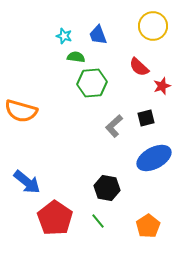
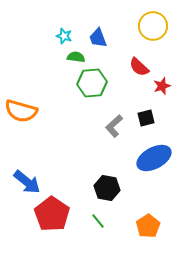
blue trapezoid: moved 3 px down
red pentagon: moved 3 px left, 4 px up
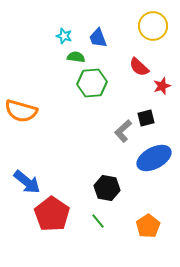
gray L-shape: moved 9 px right, 5 px down
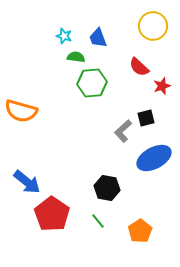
orange pentagon: moved 8 px left, 5 px down
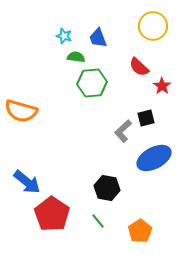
red star: rotated 18 degrees counterclockwise
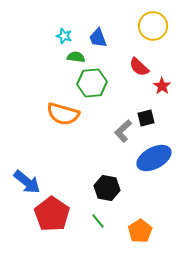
orange semicircle: moved 42 px right, 3 px down
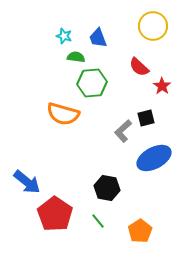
red pentagon: moved 3 px right
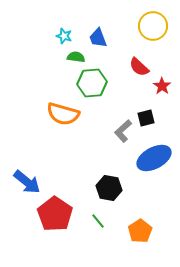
black hexagon: moved 2 px right
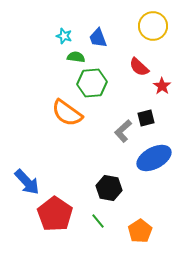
orange semicircle: moved 4 px right, 1 px up; rotated 20 degrees clockwise
blue arrow: rotated 8 degrees clockwise
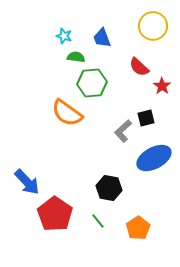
blue trapezoid: moved 4 px right
orange pentagon: moved 2 px left, 3 px up
